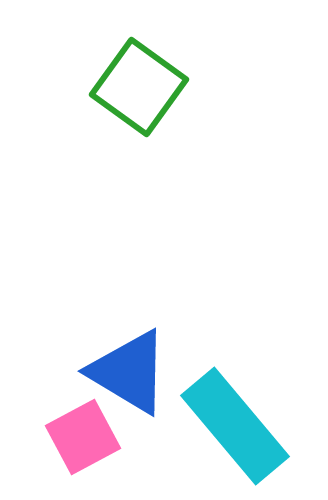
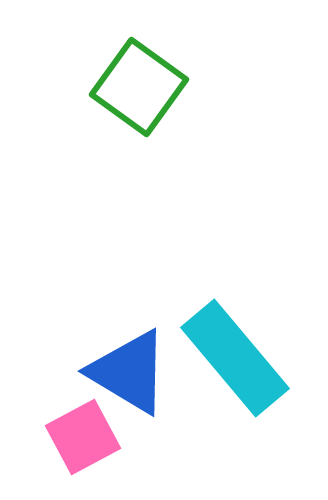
cyan rectangle: moved 68 px up
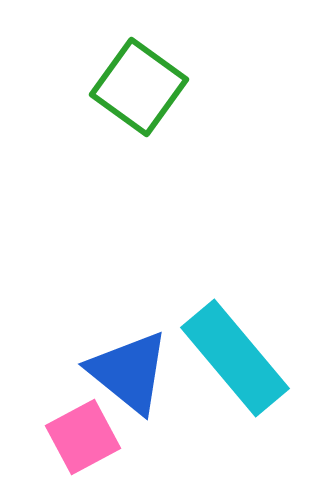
blue triangle: rotated 8 degrees clockwise
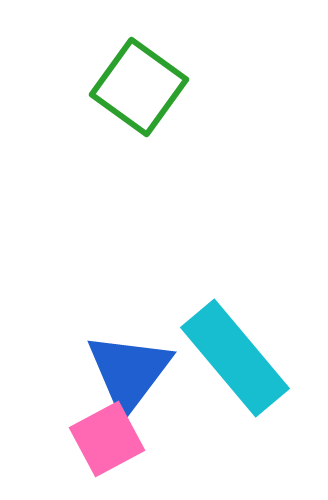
blue triangle: rotated 28 degrees clockwise
pink square: moved 24 px right, 2 px down
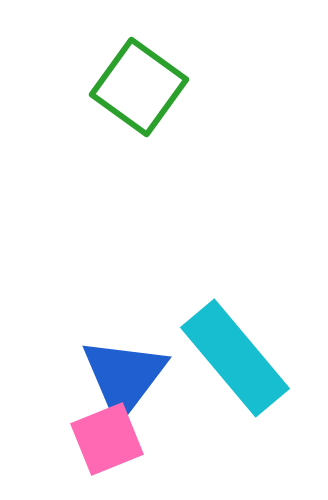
blue triangle: moved 5 px left, 5 px down
pink square: rotated 6 degrees clockwise
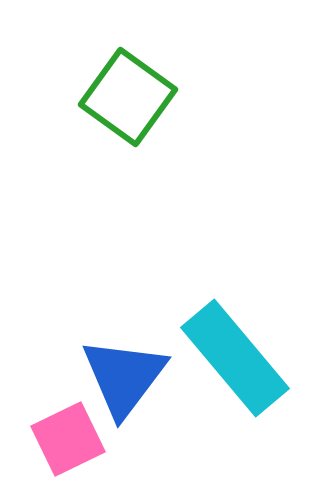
green square: moved 11 px left, 10 px down
pink square: moved 39 px left; rotated 4 degrees counterclockwise
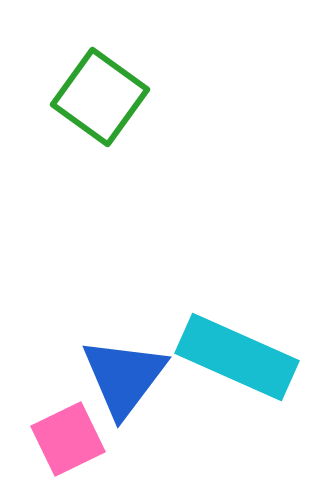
green square: moved 28 px left
cyan rectangle: moved 2 px right, 1 px up; rotated 26 degrees counterclockwise
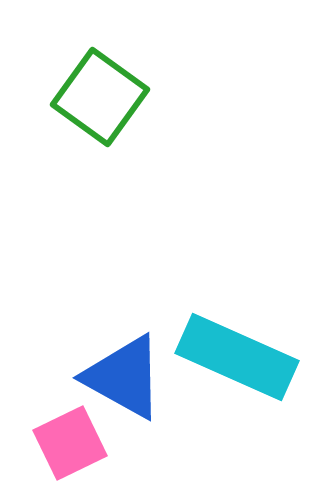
blue triangle: rotated 38 degrees counterclockwise
pink square: moved 2 px right, 4 px down
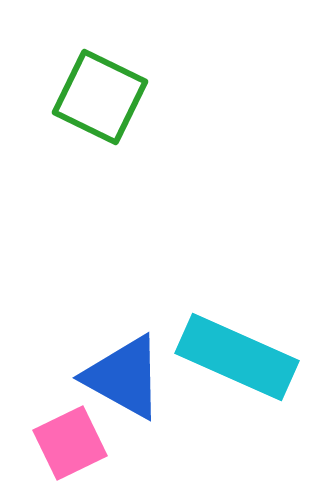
green square: rotated 10 degrees counterclockwise
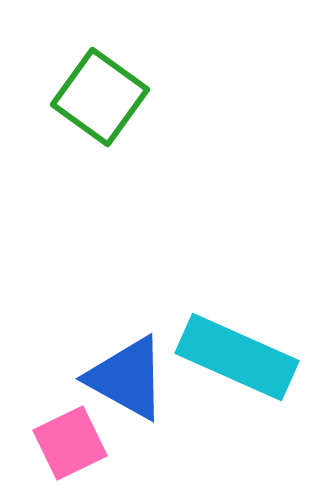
green square: rotated 10 degrees clockwise
blue triangle: moved 3 px right, 1 px down
